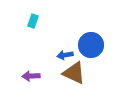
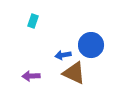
blue arrow: moved 2 px left
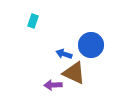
blue arrow: moved 1 px right, 1 px up; rotated 28 degrees clockwise
purple arrow: moved 22 px right, 9 px down
